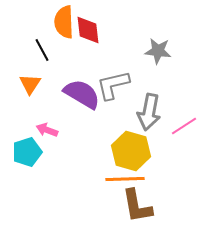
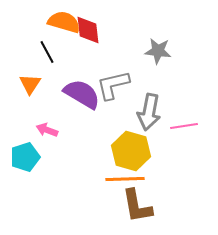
orange semicircle: rotated 108 degrees clockwise
black line: moved 5 px right, 2 px down
pink line: rotated 24 degrees clockwise
cyan pentagon: moved 2 px left, 5 px down
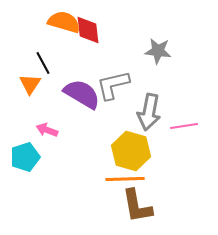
black line: moved 4 px left, 11 px down
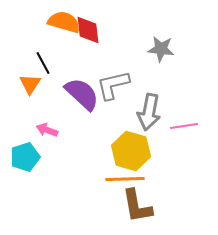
gray star: moved 3 px right, 2 px up
purple semicircle: rotated 12 degrees clockwise
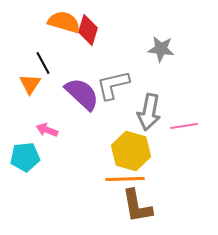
red diamond: rotated 24 degrees clockwise
cyan pentagon: rotated 12 degrees clockwise
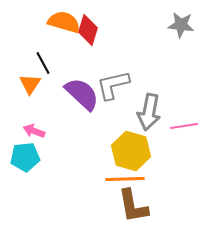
gray star: moved 20 px right, 24 px up
pink arrow: moved 13 px left, 1 px down
brown L-shape: moved 4 px left
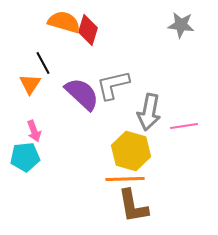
pink arrow: rotated 130 degrees counterclockwise
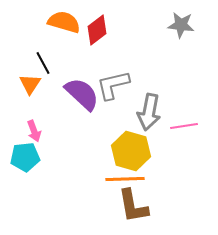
red diamond: moved 9 px right; rotated 36 degrees clockwise
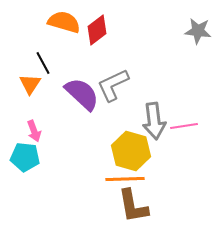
gray star: moved 17 px right, 6 px down
gray L-shape: rotated 12 degrees counterclockwise
gray arrow: moved 5 px right, 9 px down; rotated 18 degrees counterclockwise
cyan pentagon: rotated 12 degrees clockwise
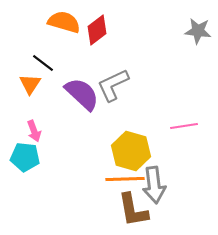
black line: rotated 25 degrees counterclockwise
gray arrow: moved 64 px down
brown L-shape: moved 4 px down
